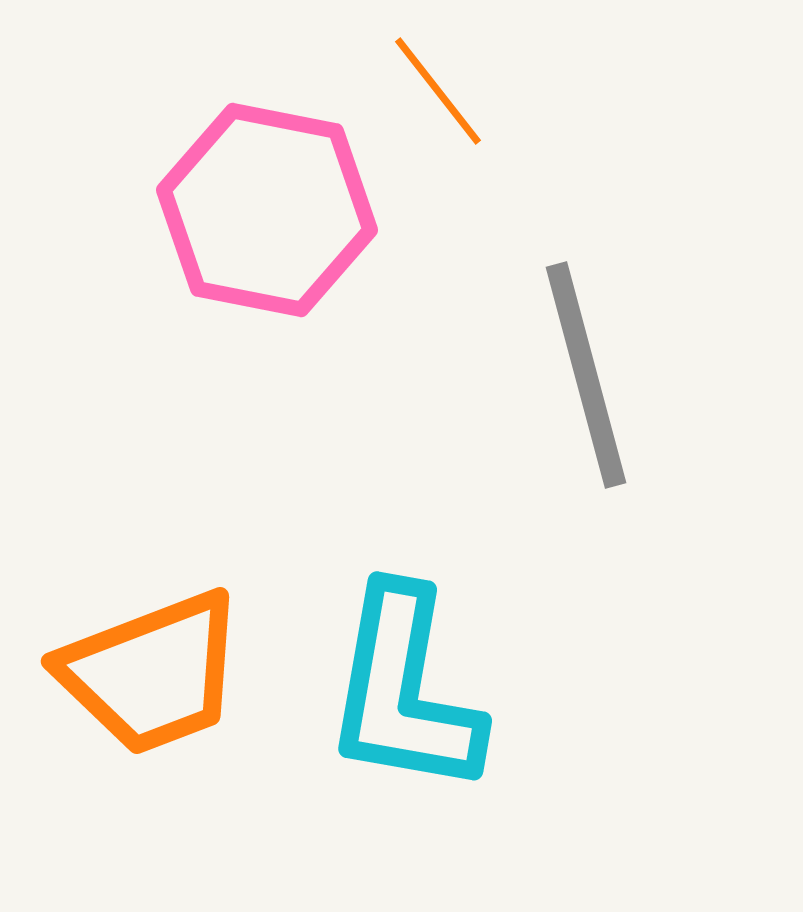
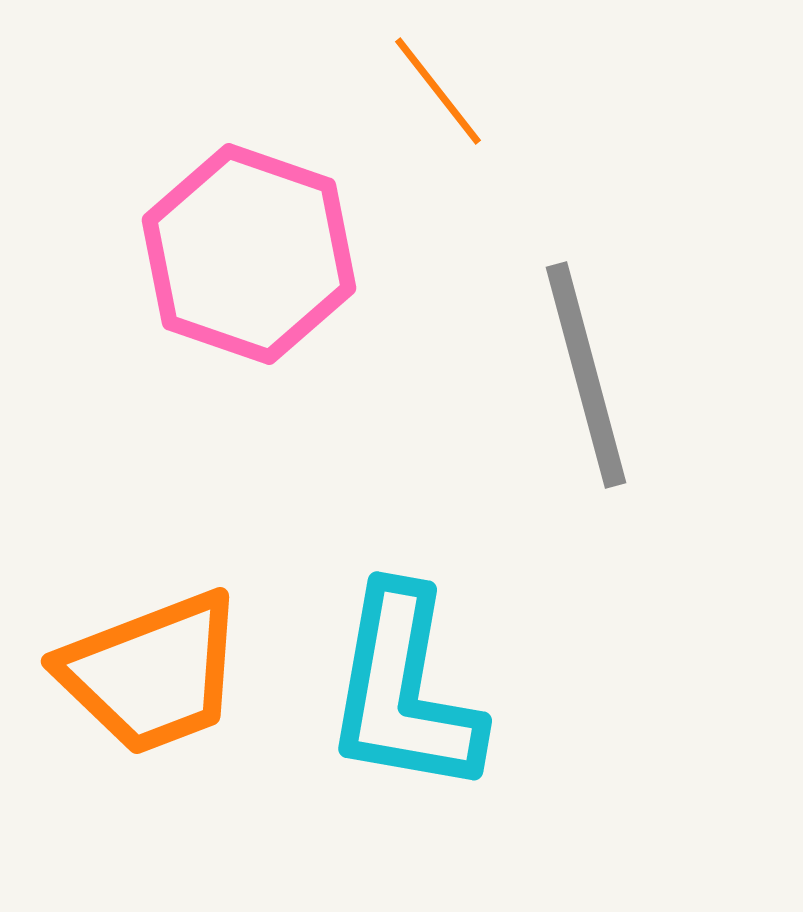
pink hexagon: moved 18 px left, 44 px down; rotated 8 degrees clockwise
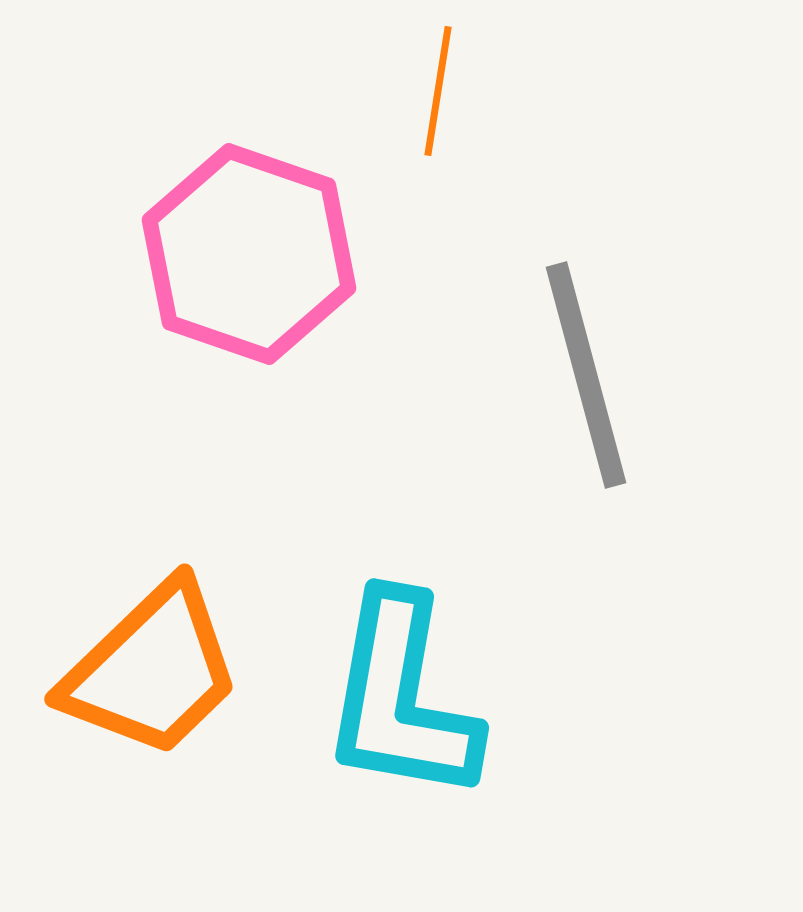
orange line: rotated 47 degrees clockwise
orange trapezoid: moved 3 px up; rotated 23 degrees counterclockwise
cyan L-shape: moved 3 px left, 7 px down
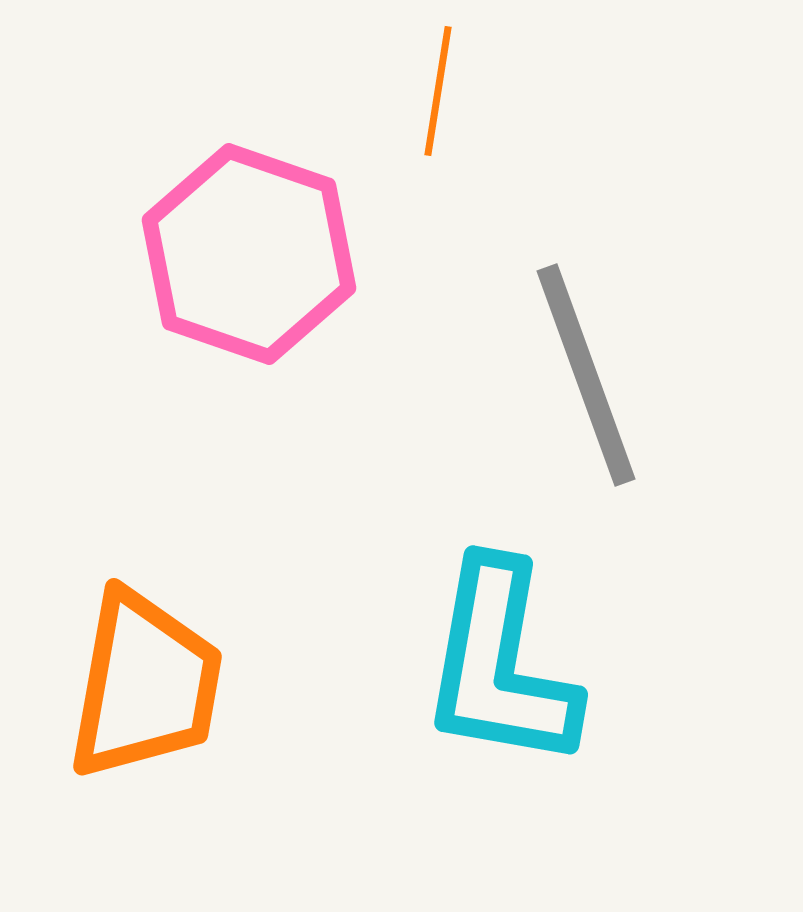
gray line: rotated 5 degrees counterclockwise
orange trapezoid: moved 7 px left, 15 px down; rotated 36 degrees counterclockwise
cyan L-shape: moved 99 px right, 33 px up
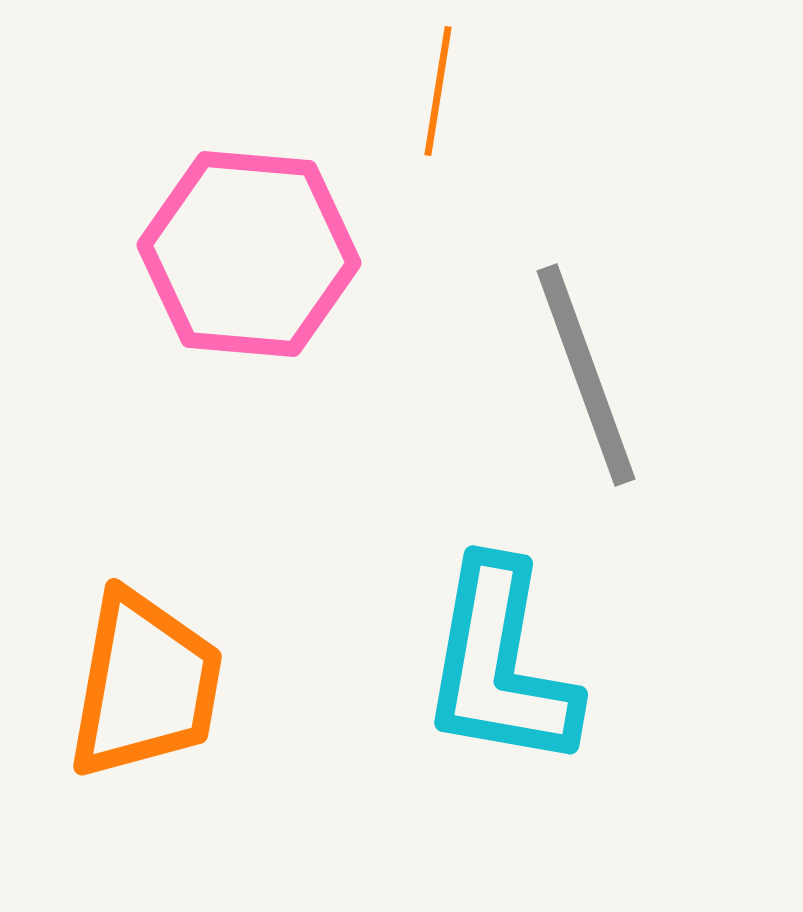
pink hexagon: rotated 14 degrees counterclockwise
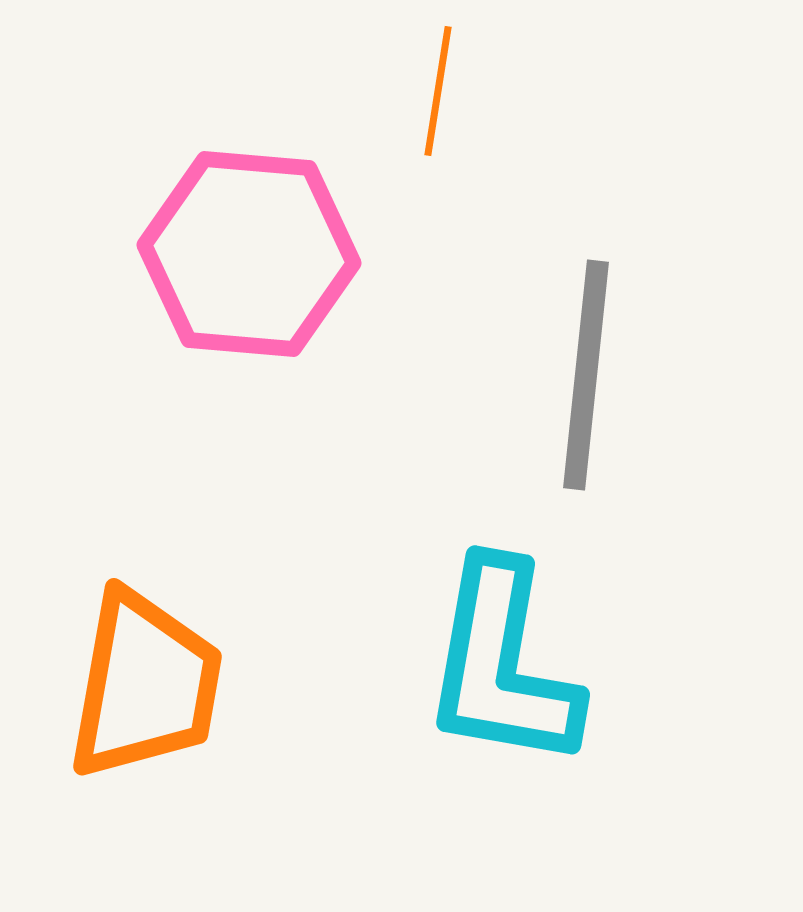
gray line: rotated 26 degrees clockwise
cyan L-shape: moved 2 px right
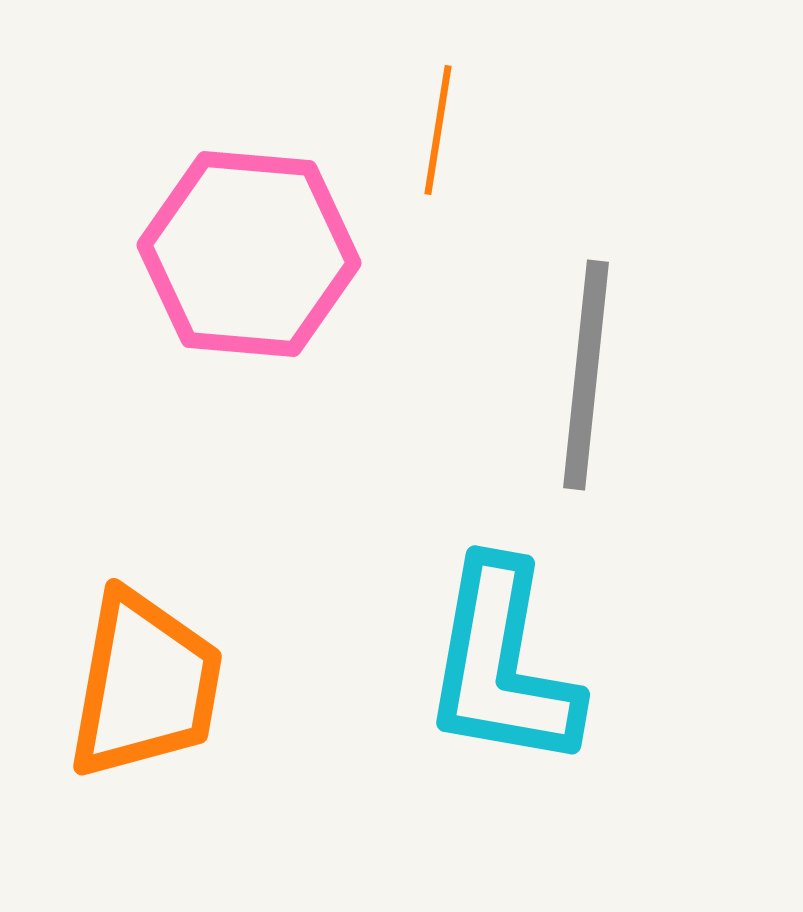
orange line: moved 39 px down
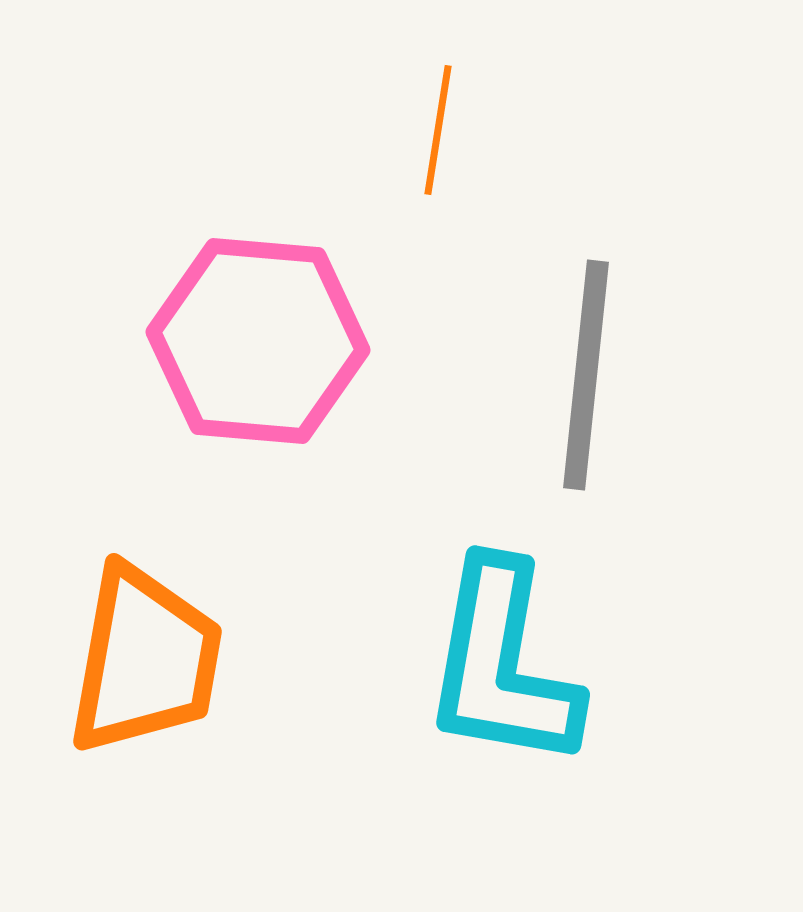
pink hexagon: moved 9 px right, 87 px down
orange trapezoid: moved 25 px up
